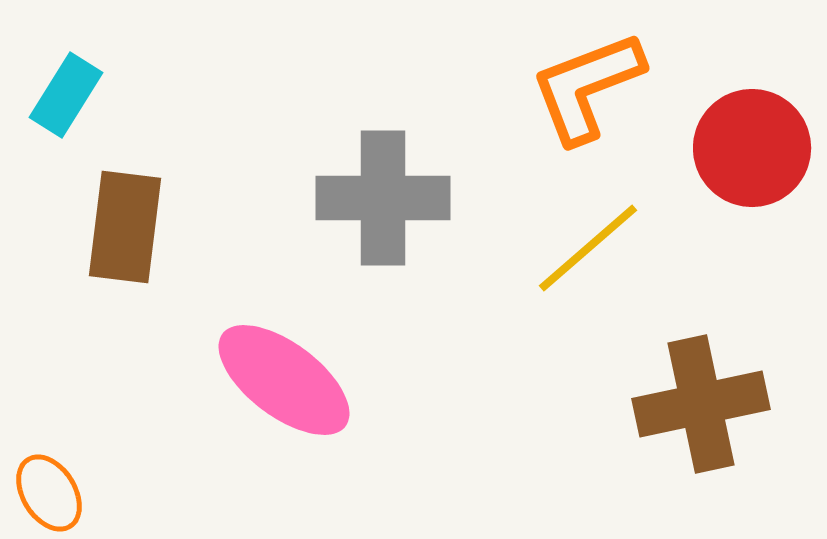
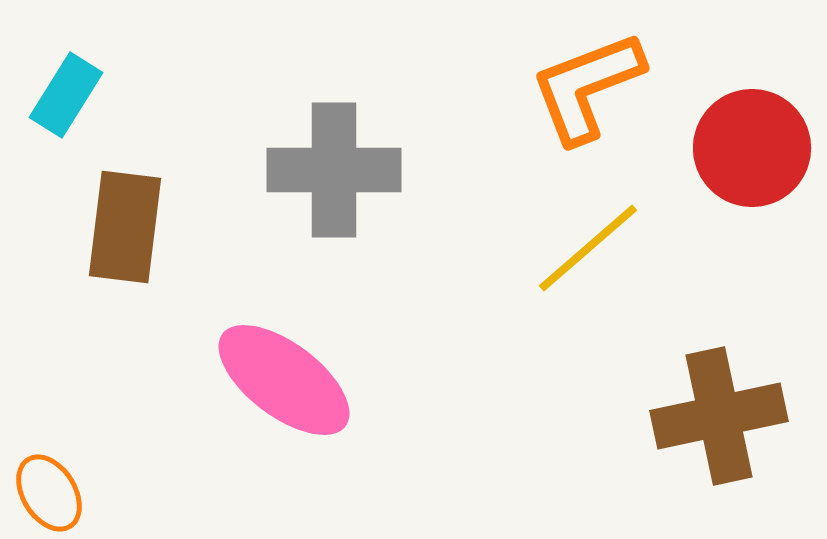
gray cross: moved 49 px left, 28 px up
brown cross: moved 18 px right, 12 px down
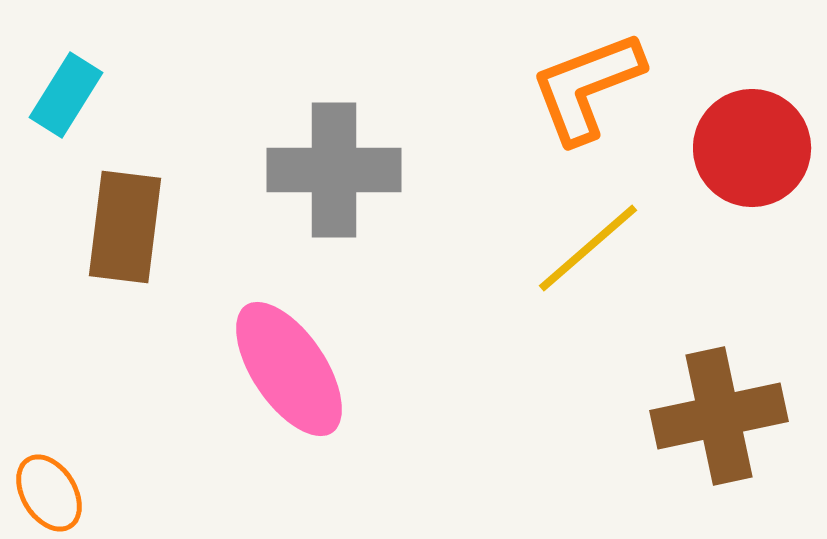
pink ellipse: moved 5 px right, 11 px up; rotated 19 degrees clockwise
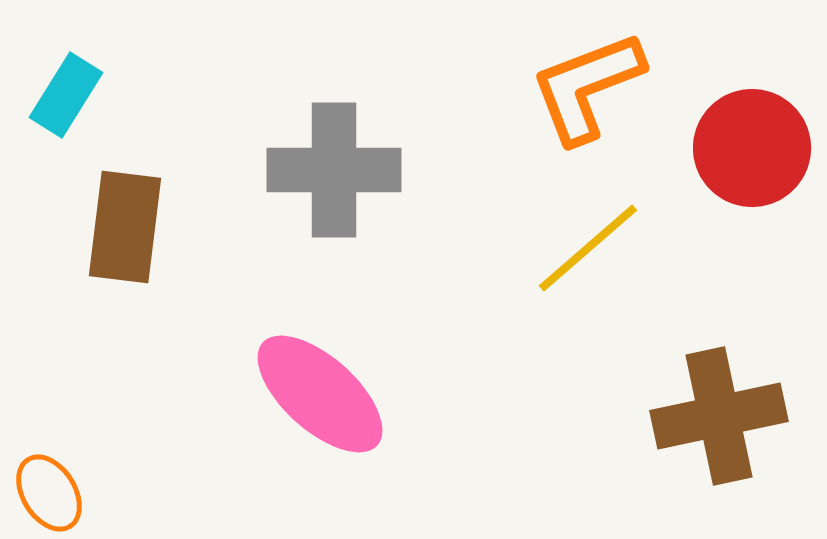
pink ellipse: moved 31 px right, 25 px down; rotated 14 degrees counterclockwise
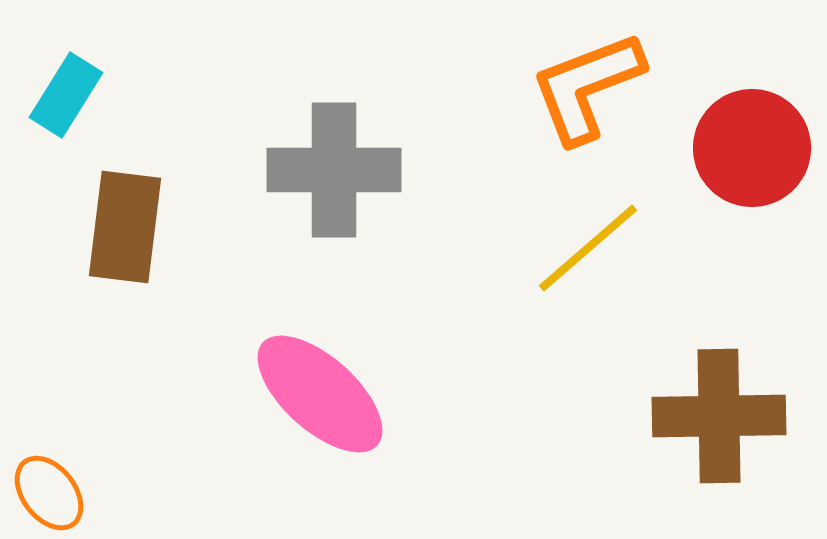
brown cross: rotated 11 degrees clockwise
orange ellipse: rotated 6 degrees counterclockwise
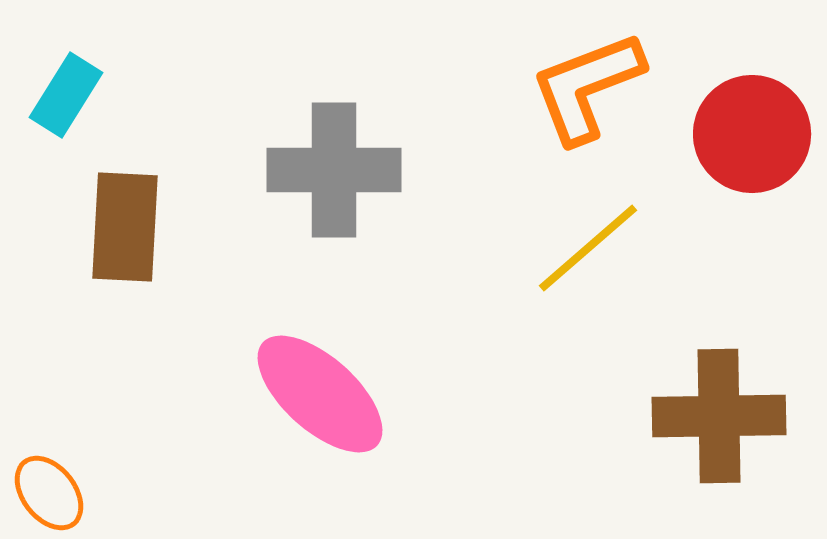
red circle: moved 14 px up
brown rectangle: rotated 4 degrees counterclockwise
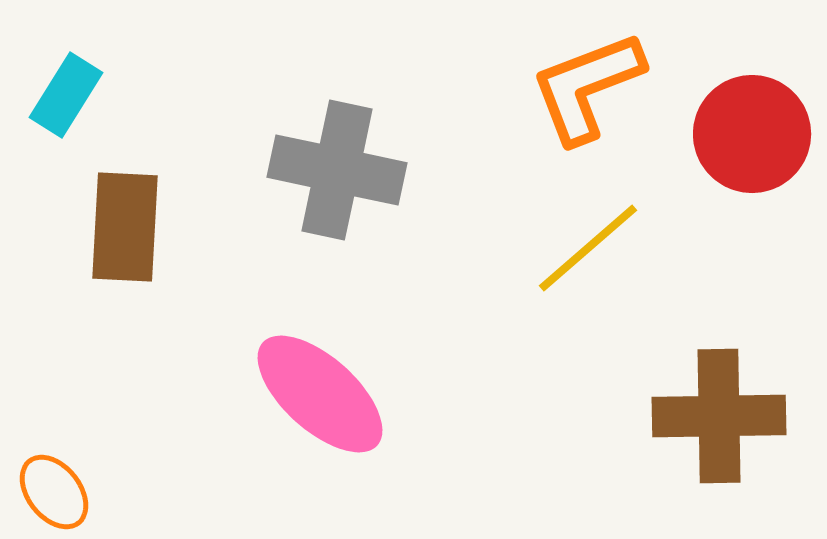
gray cross: moved 3 px right; rotated 12 degrees clockwise
orange ellipse: moved 5 px right, 1 px up
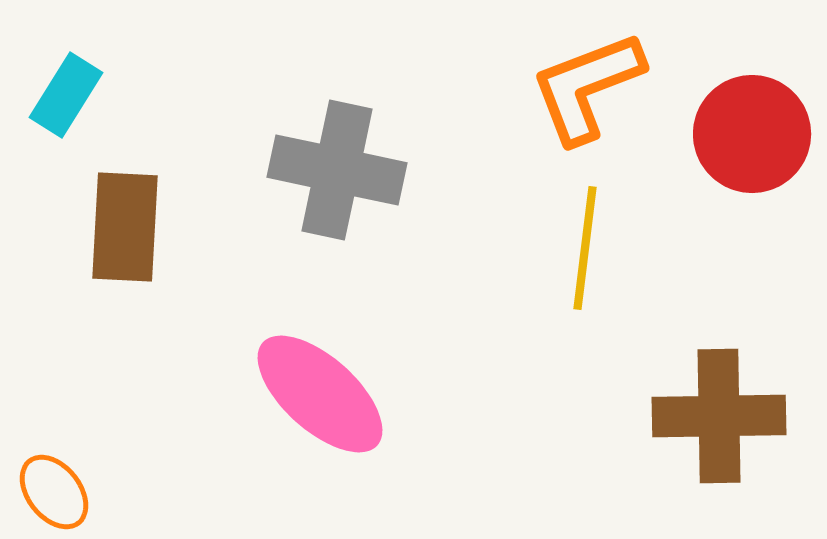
yellow line: moved 3 px left; rotated 42 degrees counterclockwise
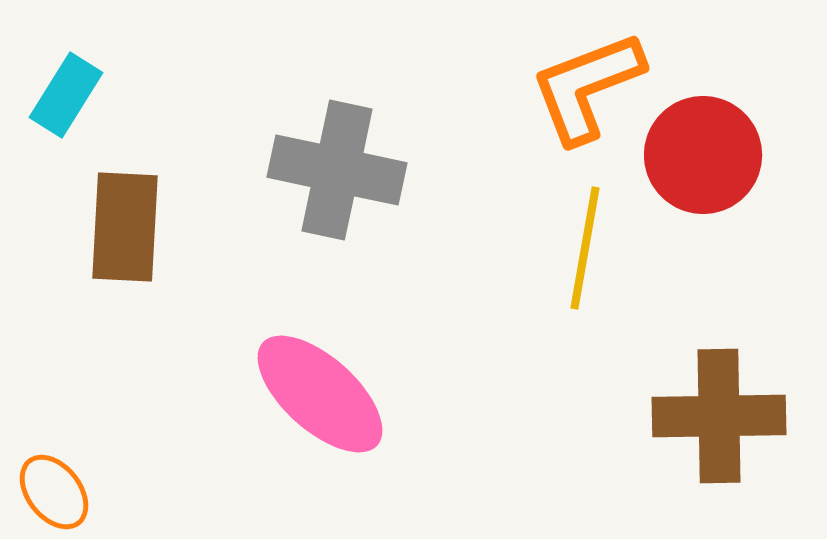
red circle: moved 49 px left, 21 px down
yellow line: rotated 3 degrees clockwise
